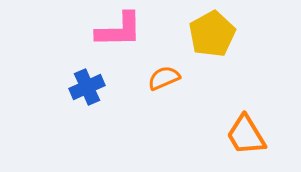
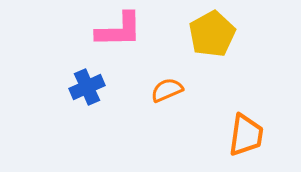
orange semicircle: moved 3 px right, 12 px down
orange trapezoid: rotated 141 degrees counterclockwise
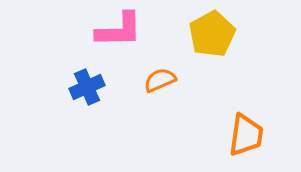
orange semicircle: moved 7 px left, 10 px up
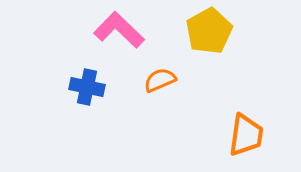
pink L-shape: rotated 135 degrees counterclockwise
yellow pentagon: moved 3 px left, 3 px up
blue cross: rotated 36 degrees clockwise
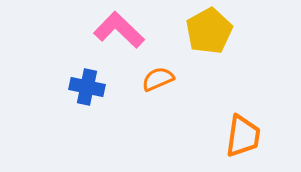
orange semicircle: moved 2 px left, 1 px up
orange trapezoid: moved 3 px left, 1 px down
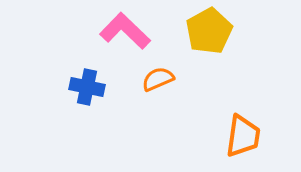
pink L-shape: moved 6 px right, 1 px down
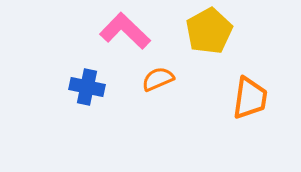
orange trapezoid: moved 7 px right, 38 px up
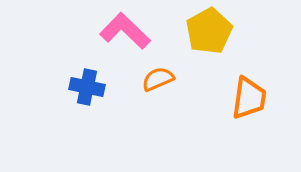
orange trapezoid: moved 1 px left
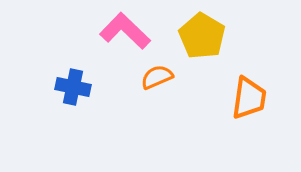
yellow pentagon: moved 7 px left, 5 px down; rotated 12 degrees counterclockwise
orange semicircle: moved 1 px left, 2 px up
blue cross: moved 14 px left
